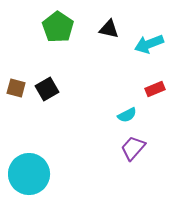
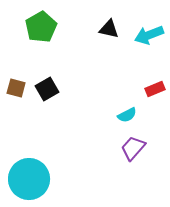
green pentagon: moved 17 px left; rotated 8 degrees clockwise
cyan arrow: moved 9 px up
cyan circle: moved 5 px down
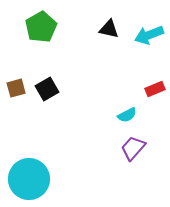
brown square: rotated 30 degrees counterclockwise
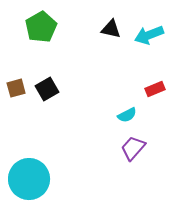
black triangle: moved 2 px right
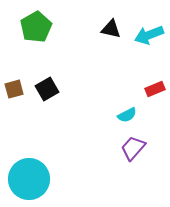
green pentagon: moved 5 px left
brown square: moved 2 px left, 1 px down
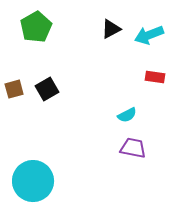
black triangle: rotated 40 degrees counterclockwise
red rectangle: moved 12 px up; rotated 30 degrees clockwise
purple trapezoid: rotated 60 degrees clockwise
cyan circle: moved 4 px right, 2 px down
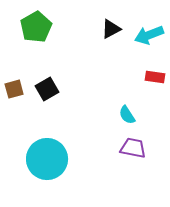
cyan semicircle: rotated 84 degrees clockwise
cyan circle: moved 14 px right, 22 px up
